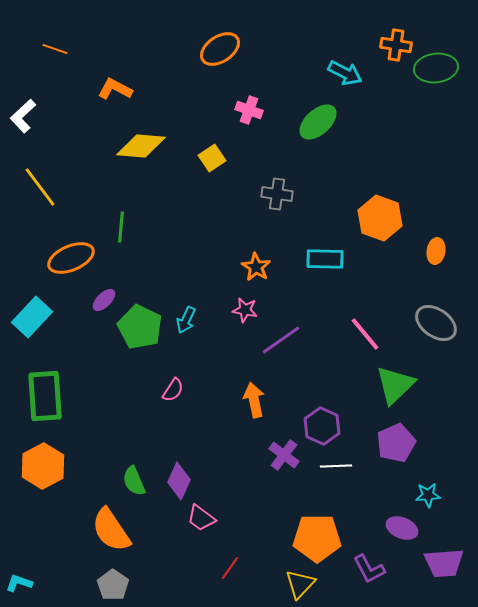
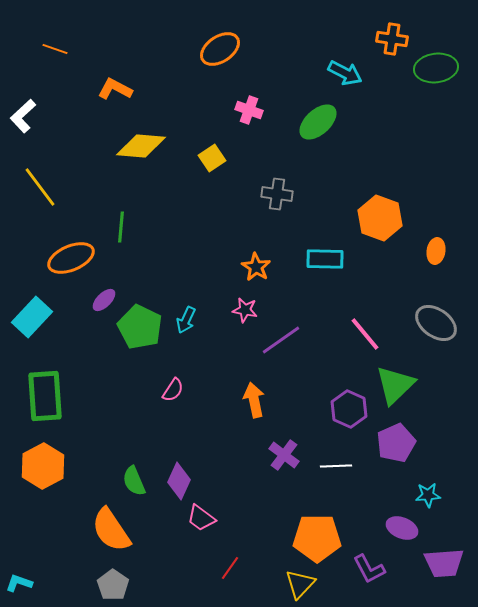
orange cross at (396, 45): moved 4 px left, 6 px up
purple hexagon at (322, 426): moved 27 px right, 17 px up
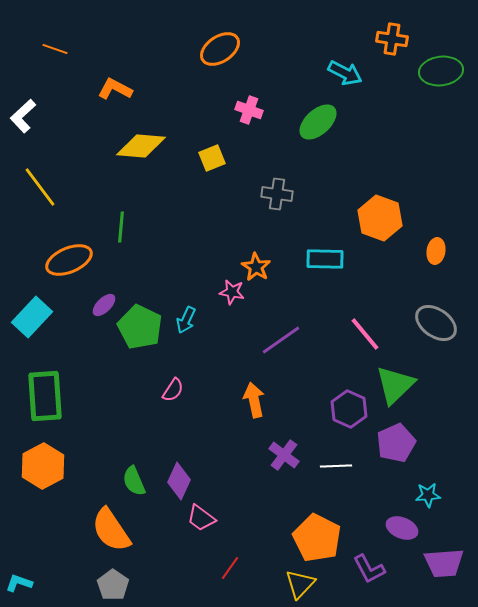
green ellipse at (436, 68): moved 5 px right, 3 px down
yellow square at (212, 158): rotated 12 degrees clockwise
orange ellipse at (71, 258): moved 2 px left, 2 px down
purple ellipse at (104, 300): moved 5 px down
pink star at (245, 310): moved 13 px left, 18 px up
orange pentagon at (317, 538): rotated 27 degrees clockwise
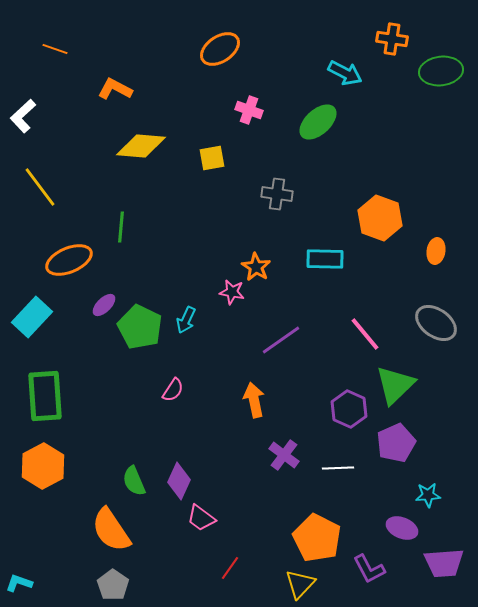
yellow square at (212, 158): rotated 12 degrees clockwise
white line at (336, 466): moved 2 px right, 2 px down
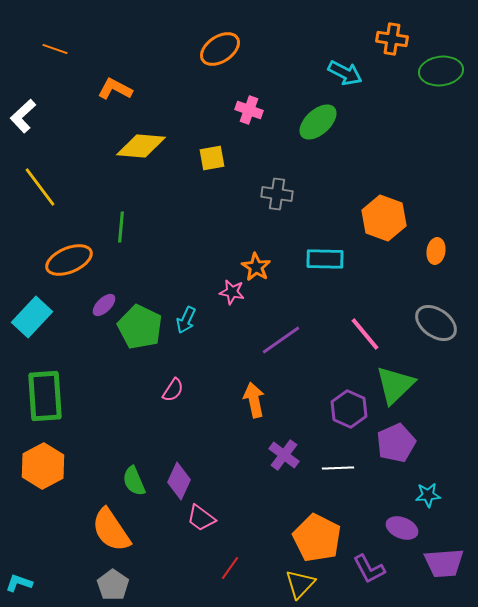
orange hexagon at (380, 218): moved 4 px right
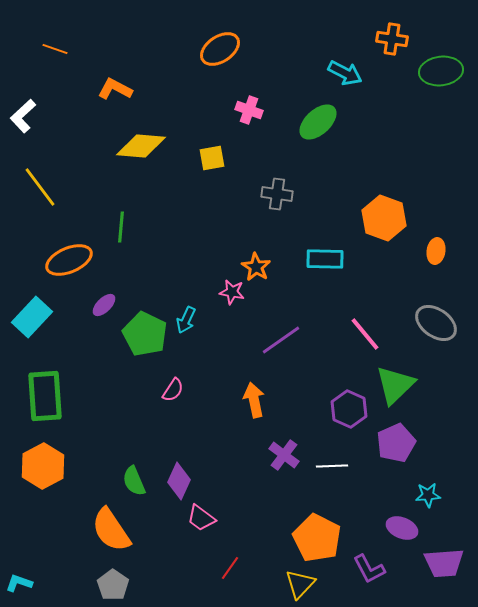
green pentagon at (140, 327): moved 5 px right, 7 px down
white line at (338, 468): moved 6 px left, 2 px up
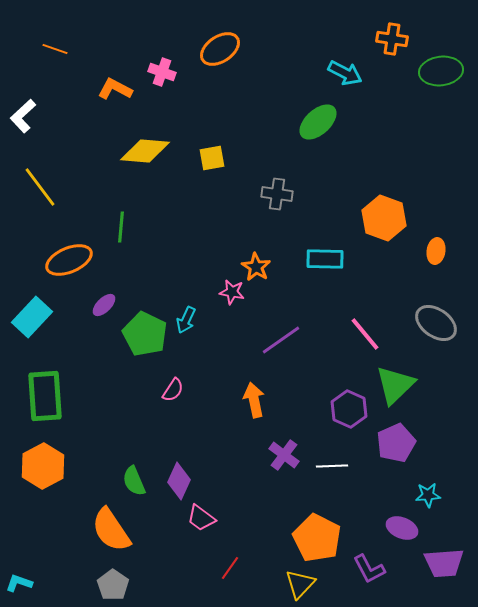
pink cross at (249, 110): moved 87 px left, 38 px up
yellow diamond at (141, 146): moved 4 px right, 5 px down
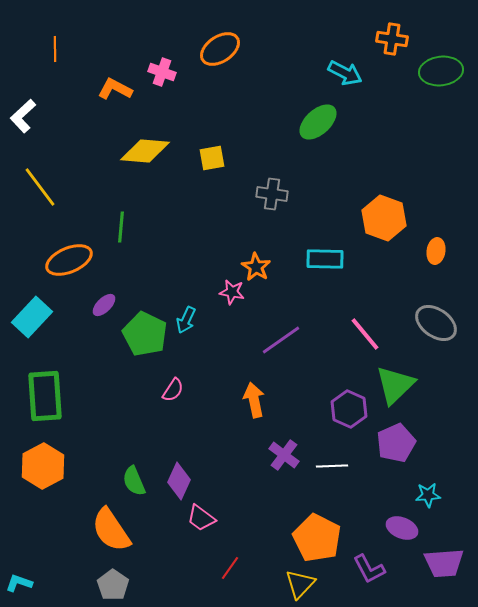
orange line at (55, 49): rotated 70 degrees clockwise
gray cross at (277, 194): moved 5 px left
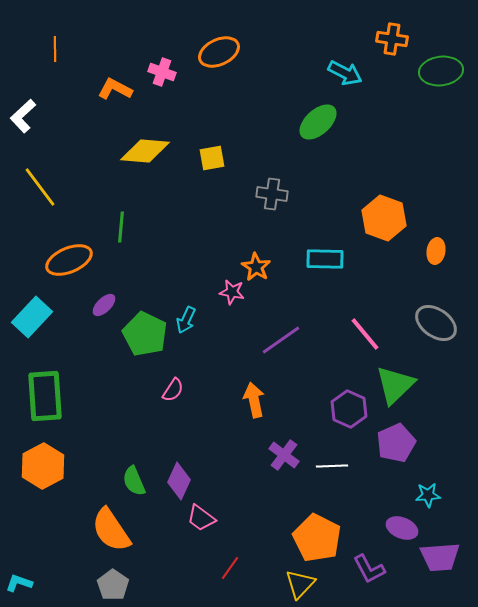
orange ellipse at (220, 49): moved 1 px left, 3 px down; rotated 9 degrees clockwise
purple trapezoid at (444, 563): moved 4 px left, 6 px up
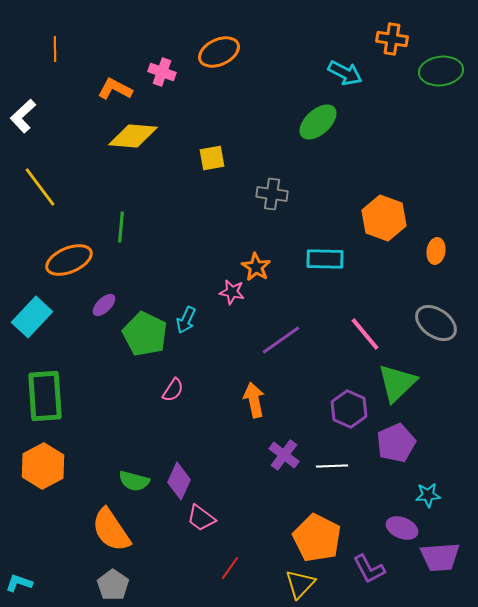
yellow diamond at (145, 151): moved 12 px left, 15 px up
green triangle at (395, 385): moved 2 px right, 2 px up
green semicircle at (134, 481): rotated 52 degrees counterclockwise
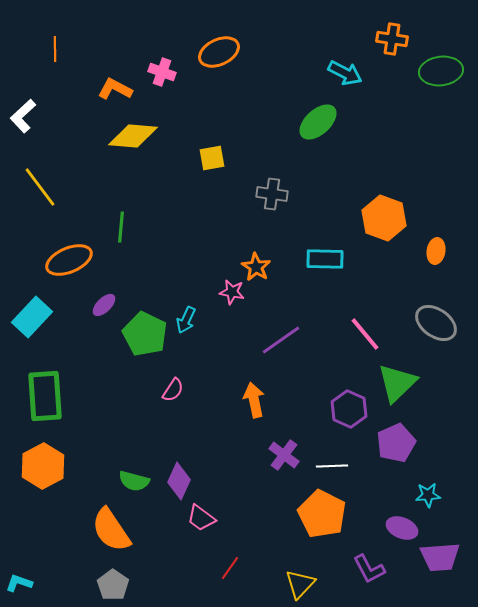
orange pentagon at (317, 538): moved 5 px right, 24 px up
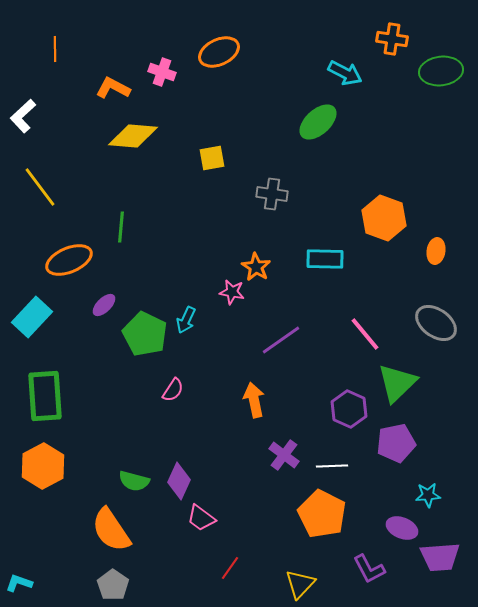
orange L-shape at (115, 89): moved 2 px left, 1 px up
purple pentagon at (396, 443): rotated 12 degrees clockwise
